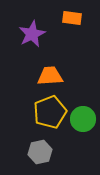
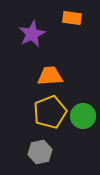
green circle: moved 3 px up
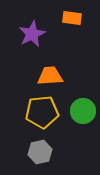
yellow pentagon: moved 8 px left; rotated 16 degrees clockwise
green circle: moved 5 px up
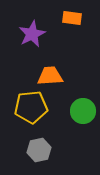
yellow pentagon: moved 11 px left, 5 px up
gray hexagon: moved 1 px left, 2 px up
